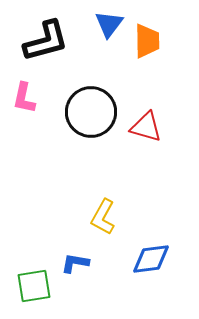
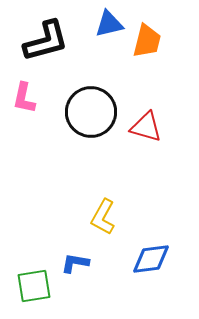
blue triangle: rotated 40 degrees clockwise
orange trapezoid: rotated 15 degrees clockwise
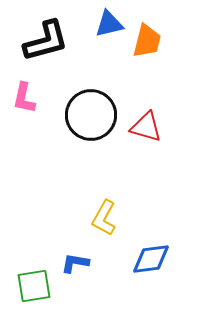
black circle: moved 3 px down
yellow L-shape: moved 1 px right, 1 px down
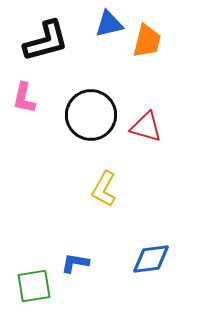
yellow L-shape: moved 29 px up
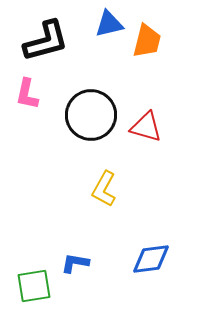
pink L-shape: moved 3 px right, 4 px up
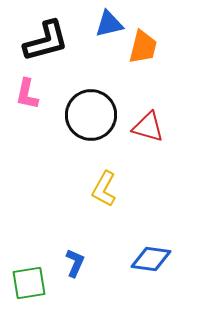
orange trapezoid: moved 4 px left, 6 px down
red triangle: moved 2 px right
blue diamond: rotated 15 degrees clockwise
blue L-shape: rotated 104 degrees clockwise
green square: moved 5 px left, 3 px up
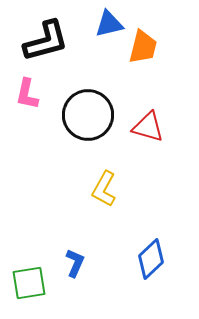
black circle: moved 3 px left
blue diamond: rotated 51 degrees counterclockwise
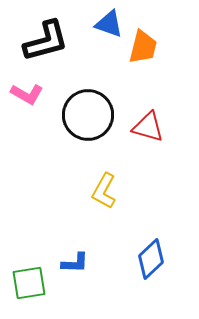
blue triangle: rotated 32 degrees clockwise
pink L-shape: rotated 72 degrees counterclockwise
yellow L-shape: moved 2 px down
blue L-shape: rotated 68 degrees clockwise
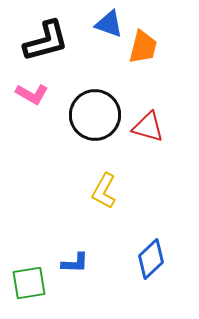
pink L-shape: moved 5 px right
black circle: moved 7 px right
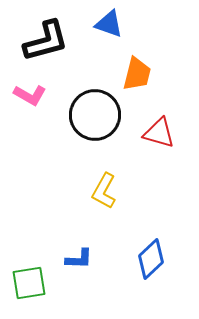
orange trapezoid: moved 6 px left, 27 px down
pink L-shape: moved 2 px left, 1 px down
red triangle: moved 11 px right, 6 px down
blue L-shape: moved 4 px right, 4 px up
